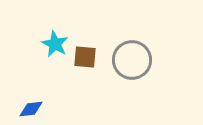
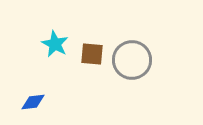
brown square: moved 7 px right, 3 px up
blue diamond: moved 2 px right, 7 px up
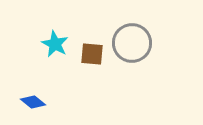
gray circle: moved 17 px up
blue diamond: rotated 45 degrees clockwise
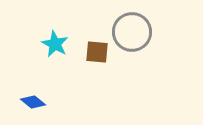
gray circle: moved 11 px up
brown square: moved 5 px right, 2 px up
